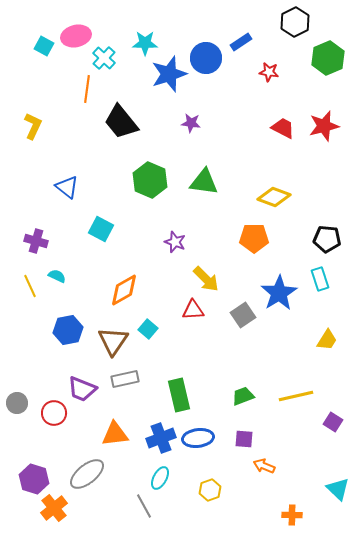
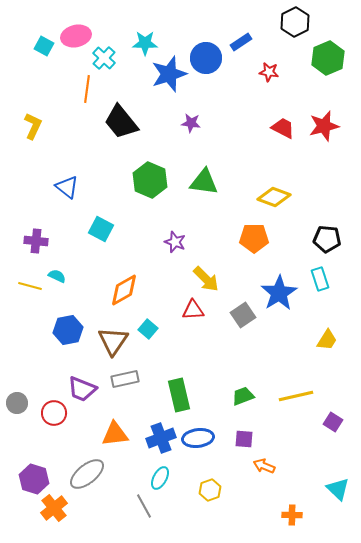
purple cross at (36, 241): rotated 10 degrees counterclockwise
yellow line at (30, 286): rotated 50 degrees counterclockwise
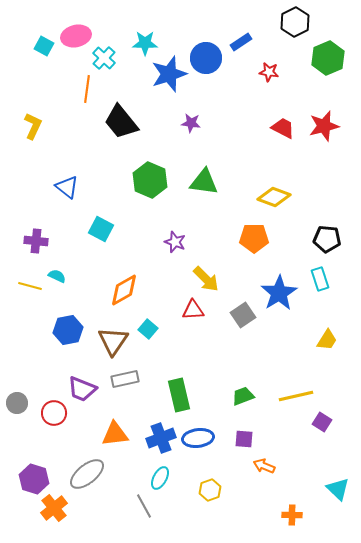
purple square at (333, 422): moved 11 px left
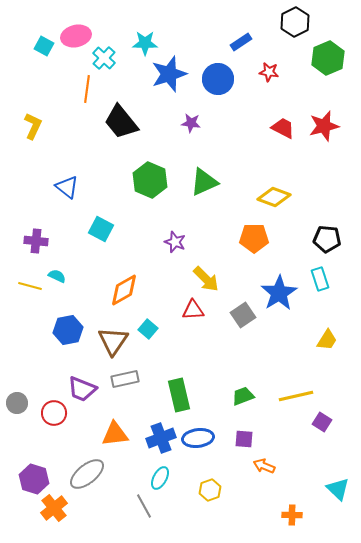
blue circle at (206, 58): moved 12 px right, 21 px down
green triangle at (204, 182): rotated 32 degrees counterclockwise
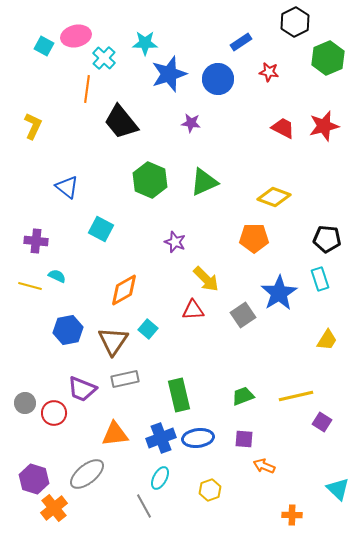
gray circle at (17, 403): moved 8 px right
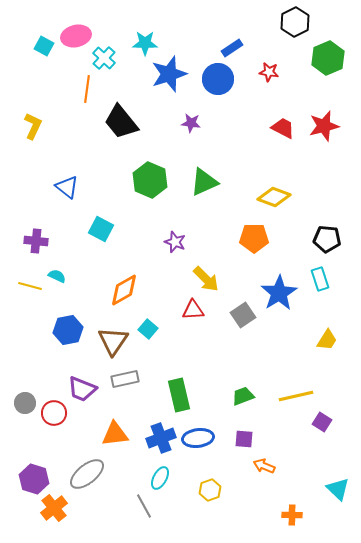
blue rectangle at (241, 42): moved 9 px left, 6 px down
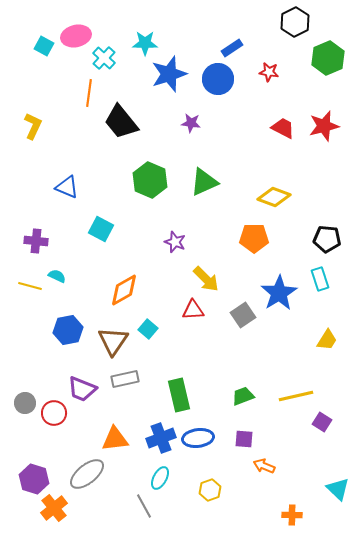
orange line at (87, 89): moved 2 px right, 4 px down
blue triangle at (67, 187): rotated 15 degrees counterclockwise
orange triangle at (115, 434): moved 5 px down
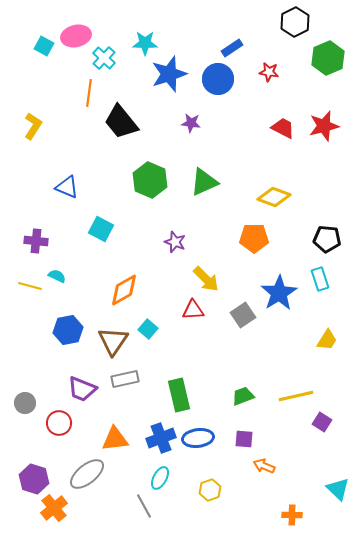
yellow L-shape at (33, 126): rotated 8 degrees clockwise
red circle at (54, 413): moved 5 px right, 10 px down
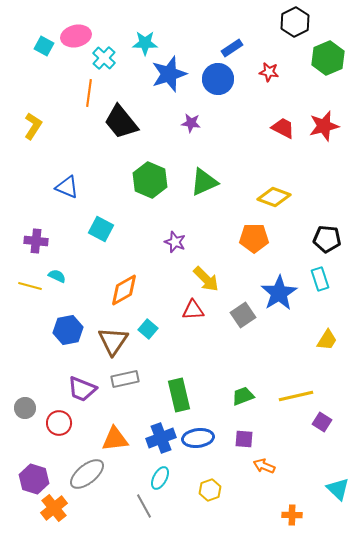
gray circle at (25, 403): moved 5 px down
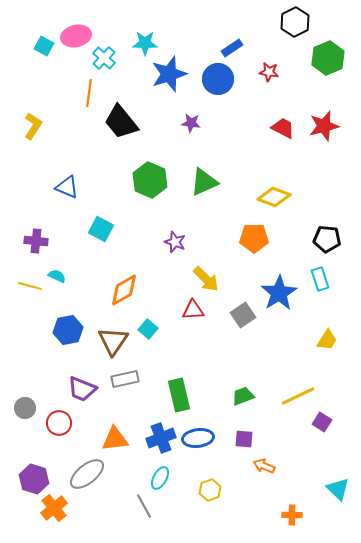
yellow line at (296, 396): moved 2 px right; rotated 12 degrees counterclockwise
